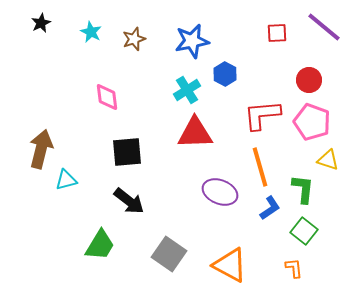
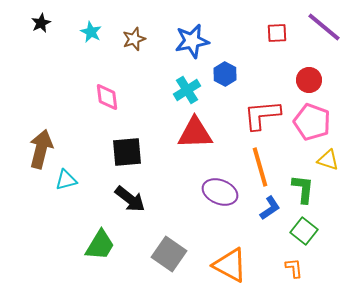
black arrow: moved 1 px right, 2 px up
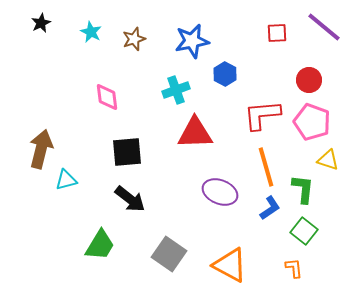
cyan cross: moved 11 px left; rotated 12 degrees clockwise
orange line: moved 6 px right
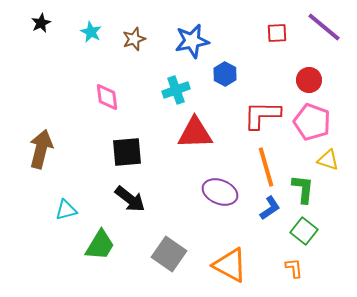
red L-shape: rotated 6 degrees clockwise
cyan triangle: moved 30 px down
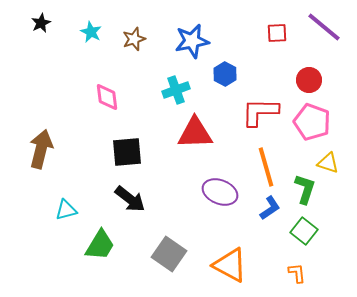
red L-shape: moved 2 px left, 3 px up
yellow triangle: moved 3 px down
green L-shape: moved 2 px right; rotated 12 degrees clockwise
orange L-shape: moved 3 px right, 5 px down
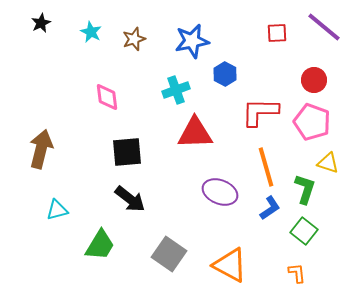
red circle: moved 5 px right
cyan triangle: moved 9 px left
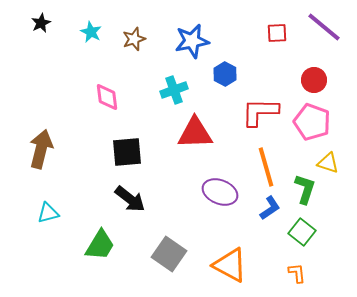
cyan cross: moved 2 px left
cyan triangle: moved 9 px left, 3 px down
green square: moved 2 px left, 1 px down
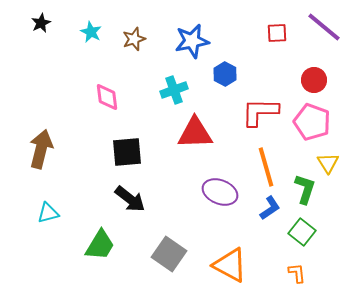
yellow triangle: rotated 40 degrees clockwise
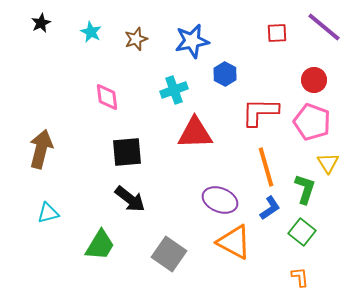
brown star: moved 2 px right
purple ellipse: moved 8 px down
orange triangle: moved 4 px right, 23 px up
orange L-shape: moved 3 px right, 4 px down
